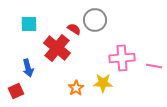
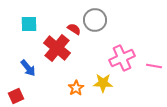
pink cross: rotated 20 degrees counterclockwise
blue arrow: rotated 24 degrees counterclockwise
red square: moved 5 px down
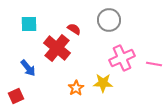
gray circle: moved 14 px right
pink line: moved 2 px up
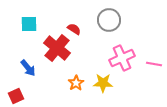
orange star: moved 5 px up
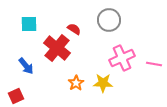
blue arrow: moved 2 px left, 2 px up
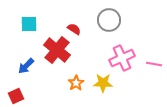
red cross: moved 2 px down
blue arrow: rotated 84 degrees clockwise
